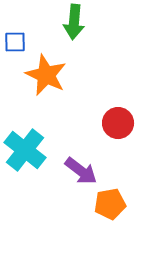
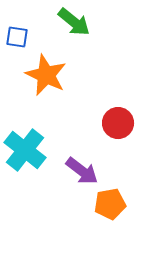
green arrow: rotated 56 degrees counterclockwise
blue square: moved 2 px right, 5 px up; rotated 10 degrees clockwise
purple arrow: moved 1 px right
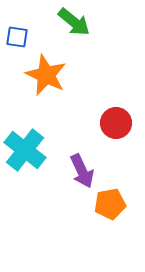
red circle: moved 2 px left
purple arrow: rotated 28 degrees clockwise
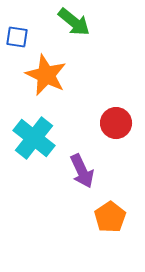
cyan cross: moved 9 px right, 12 px up
orange pentagon: moved 13 px down; rotated 24 degrees counterclockwise
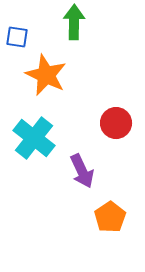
green arrow: rotated 128 degrees counterclockwise
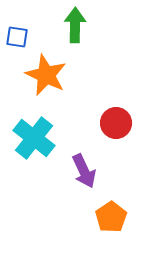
green arrow: moved 1 px right, 3 px down
purple arrow: moved 2 px right
orange pentagon: moved 1 px right
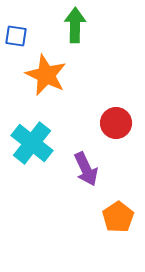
blue square: moved 1 px left, 1 px up
cyan cross: moved 2 px left, 5 px down
purple arrow: moved 2 px right, 2 px up
orange pentagon: moved 7 px right
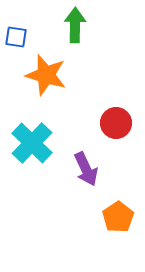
blue square: moved 1 px down
orange star: rotated 9 degrees counterclockwise
cyan cross: rotated 6 degrees clockwise
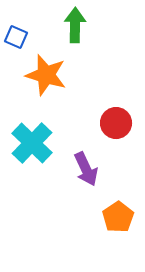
blue square: rotated 15 degrees clockwise
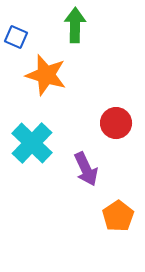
orange pentagon: moved 1 px up
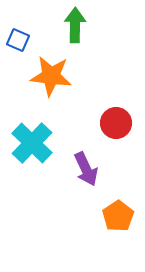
blue square: moved 2 px right, 3 px down
orange star: moved 5 px right, 1 px down; rotated 9 degrees counterclockwise
